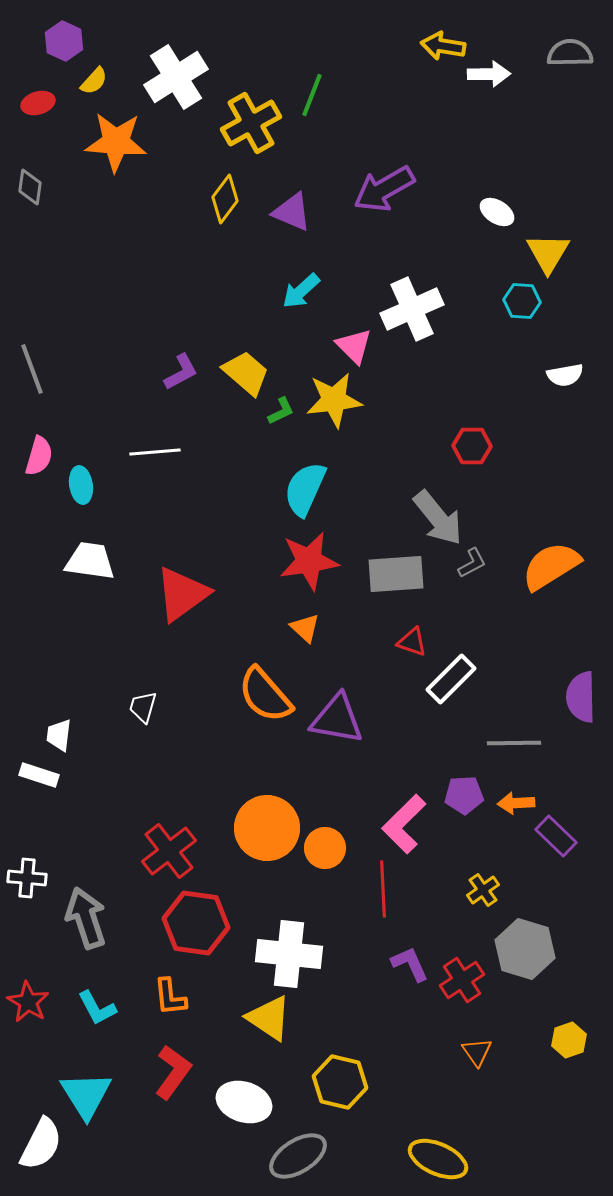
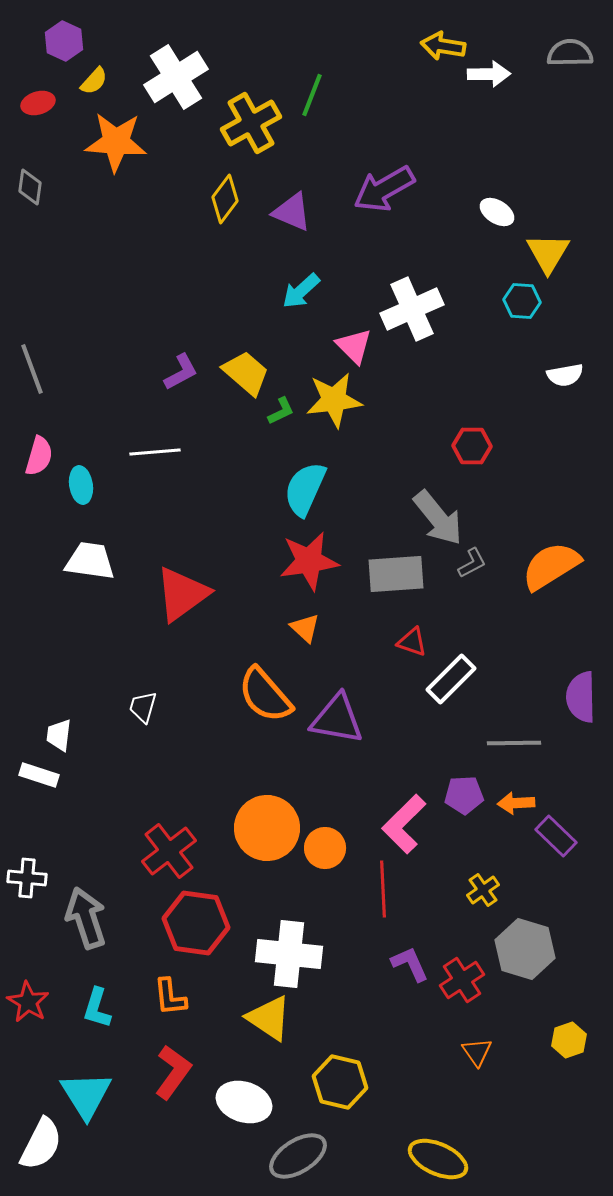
cyan L-shape at (97, 1008): rotated 45 degrees clockwise
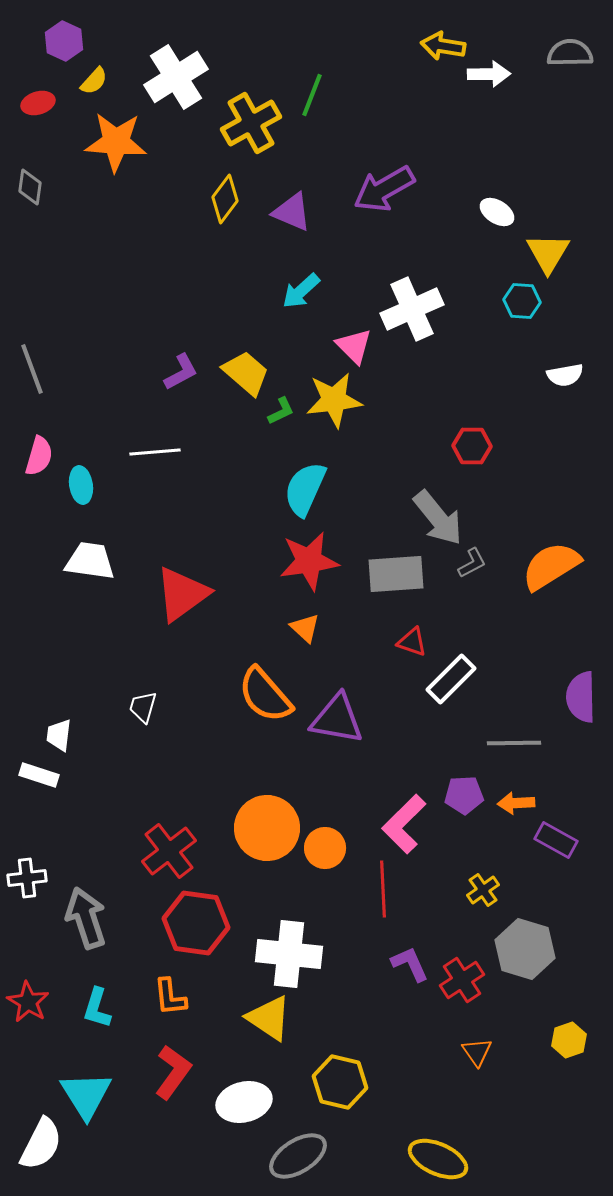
purple rectangle at (556, 836): moved 4 px down; rotated 15 degrees counterclockwise
white cross at (27, 878): rotated 12 degrees counterclockwise
white ellipse at (244, 1102): rotated 32 degrees counterclockwise
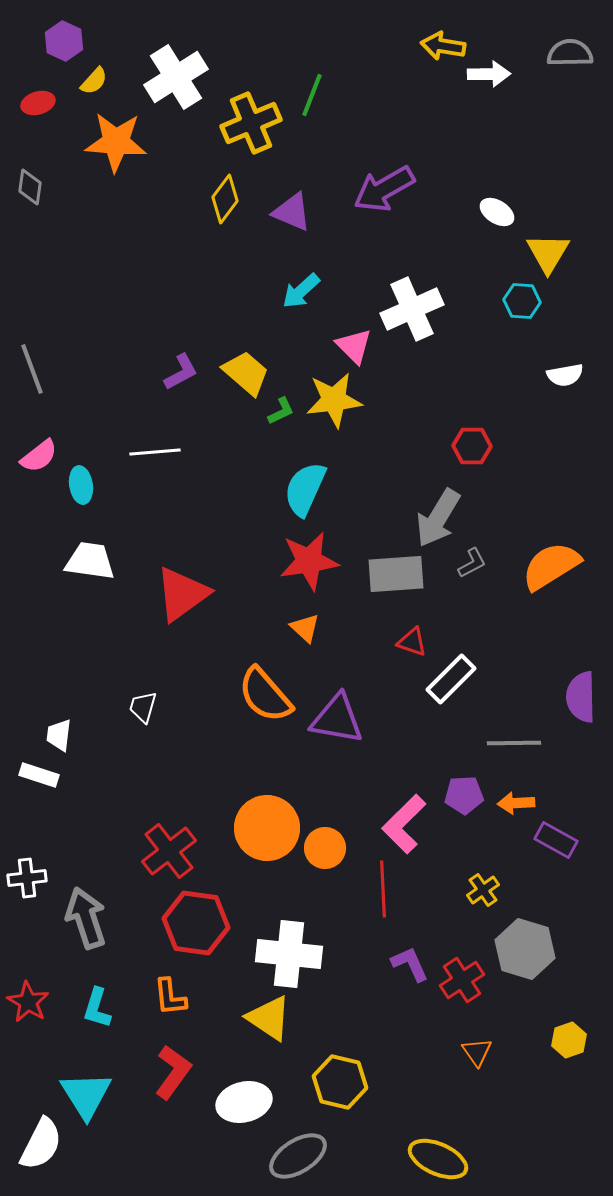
yellow cross at (251, 123): rotated 6 degrees clockwise
pink semicircle at (39, 456): rotated 36 degrees clockwise
gray arrow at (438, 518): rotated 70 degrees clockwise
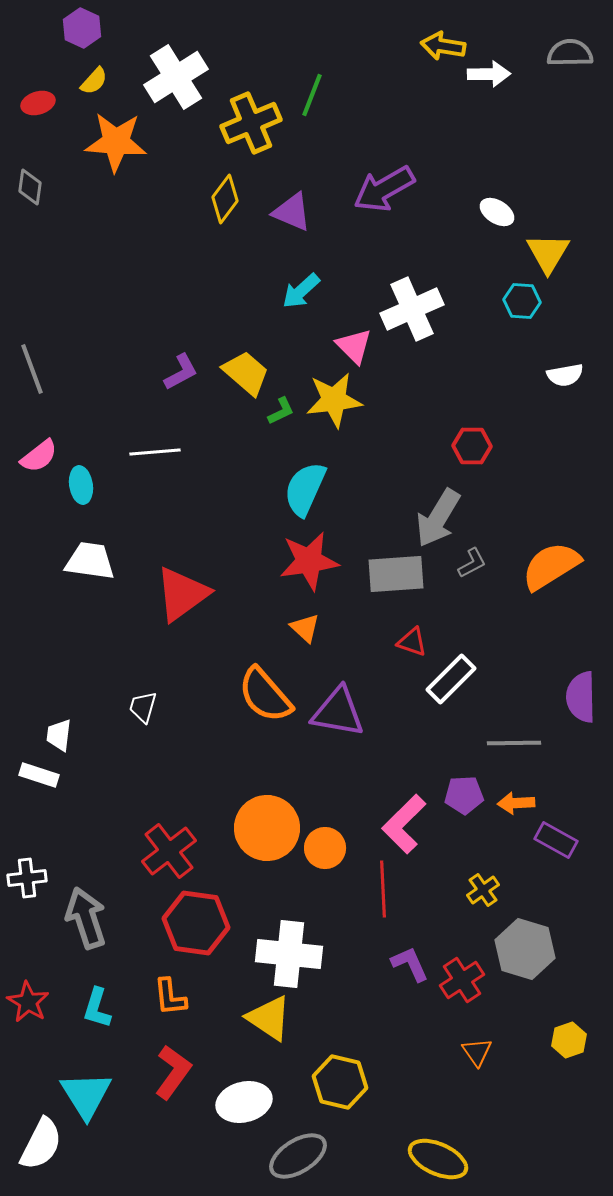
purple hexagon at (64, 41): moved 18 px right, 13 px up
purple triangle at (337, 719): moved 1 px right, 7 px up
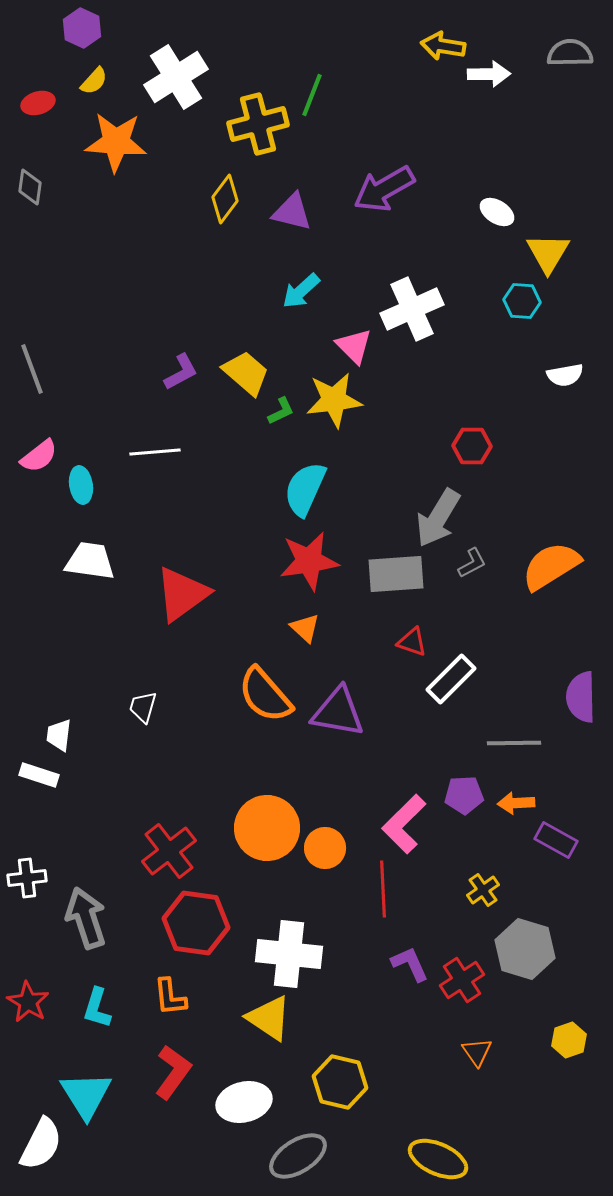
yellow cross at (251, 123): moved 7 px right, 1 px down; rotated 8 degrees clockwise
purple triangle at (292, 212): rotated 9 degrees counterclockwise
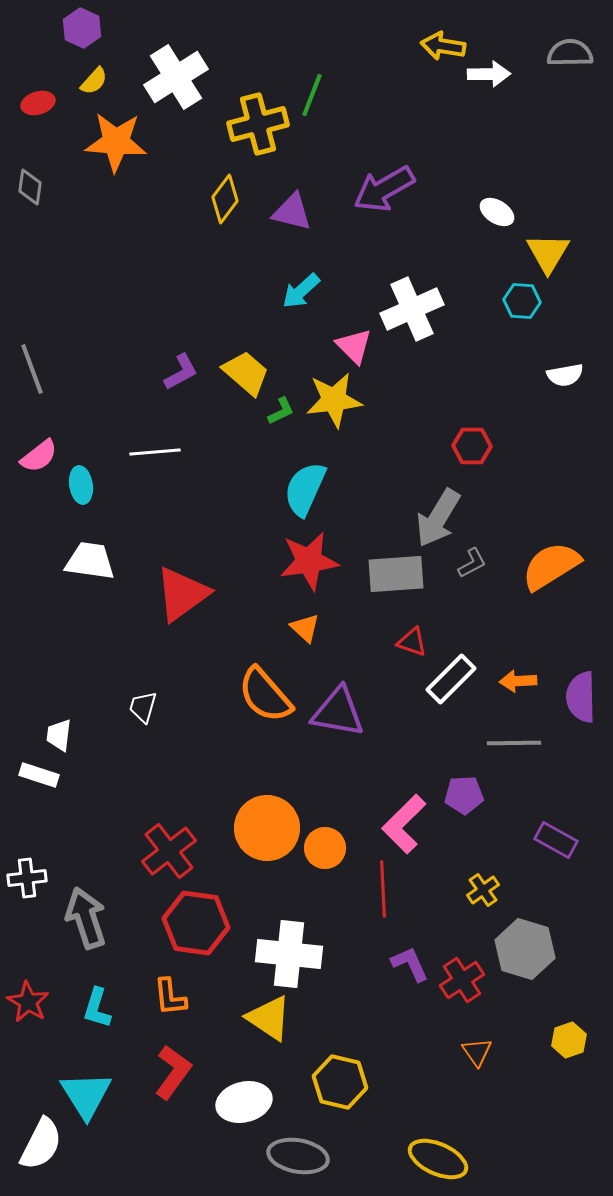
orange arrow at (516, 803): moved 2 px right, 122 px up
gray ellipse at (298, 1156): rotated 42 degrees clockwise
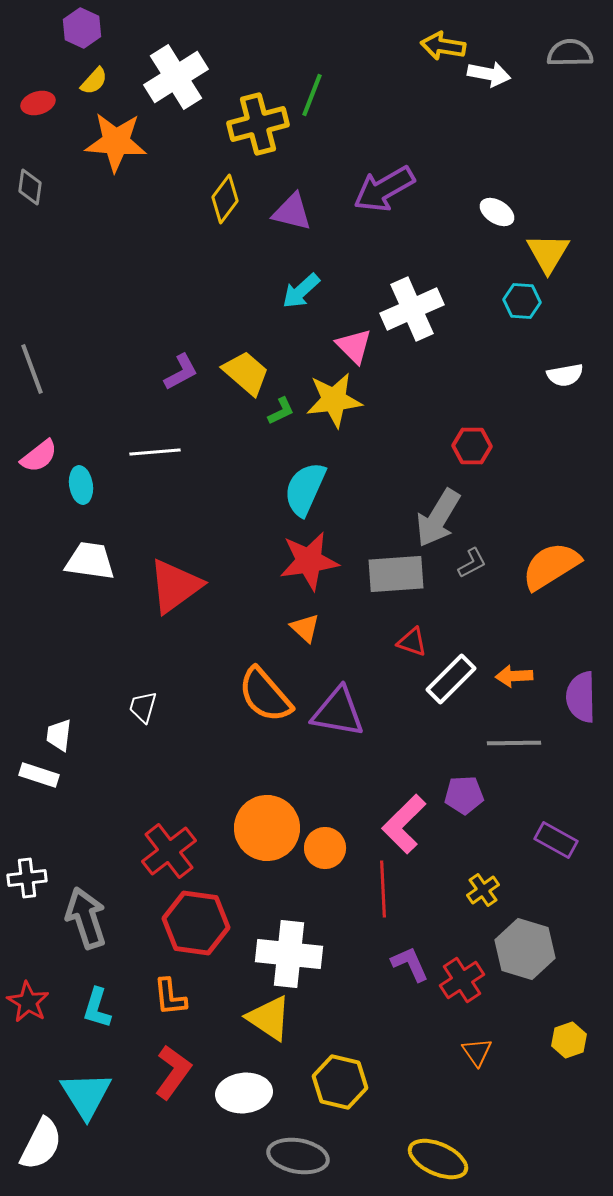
white arrow at (489, 74): rotated 12 degrees clockwise
red triangle at (182, 594): moved 7 px left, 8 px up
orange arrow at (518, 681): moved 4 px left, 5 px up
white ellipse at (244, 1102): moved 9 px up; rotated 8 degrees clockwise
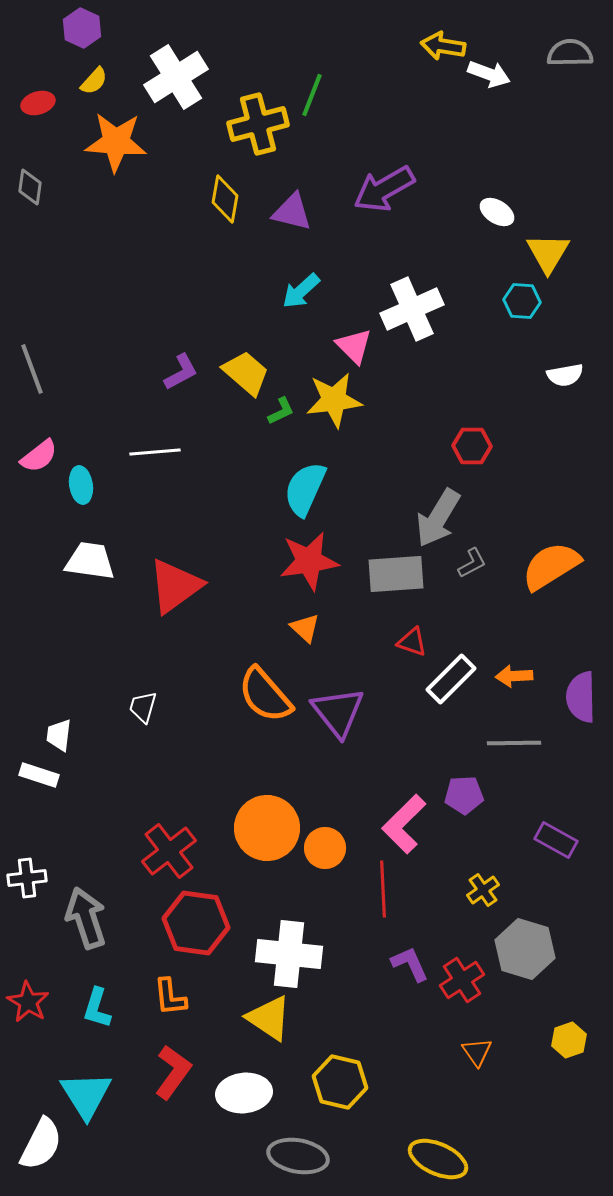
white arrow at (489, 74): rotated 9 degrees clockwise
yellow diamond at (225, 199): rotated 27 degrees counterclockwise
purple triangle at (338, 712): rotated 42 degrees clockwise
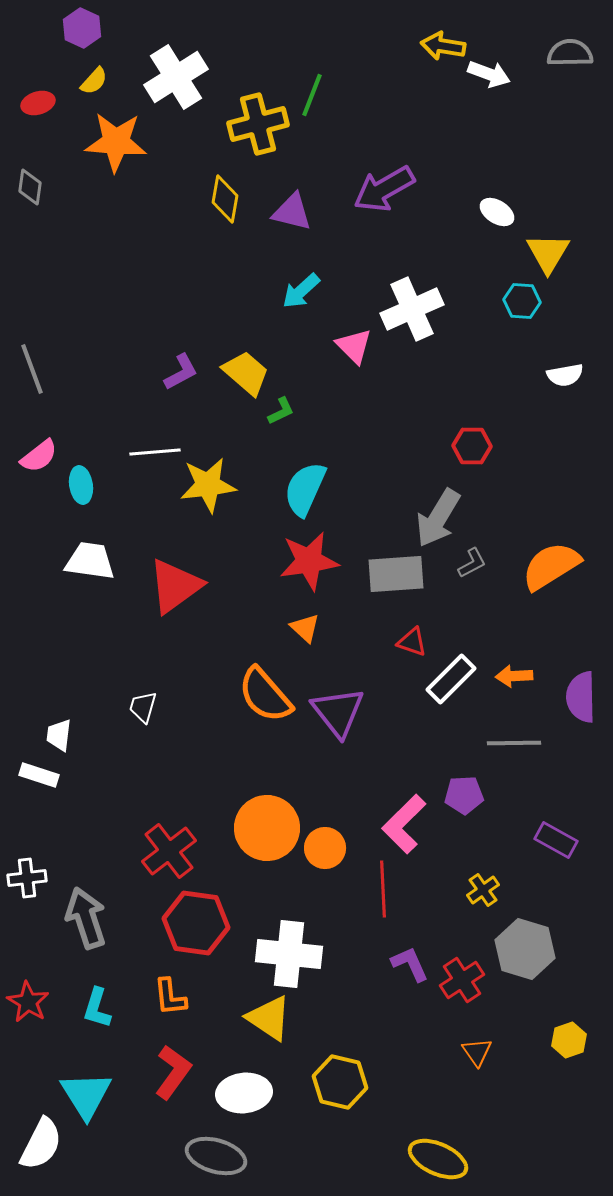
yellow star at (334, 400): moved 126 px left, 85 px down
gray ellipse at (298, 1156): moved 82 px left; rotated 6 degrees clockwise
